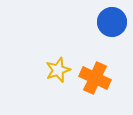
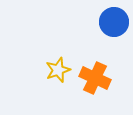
blue circle: moved 2 px right
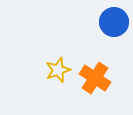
orange cross: rotated 8 degrees clockwise
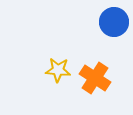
yellow star: rotated 25 degrees clockwise
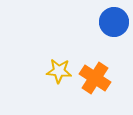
yellow star: moved 1 px right, 1 px down
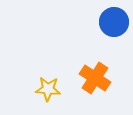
yellow star: moved 11 px left, 18 px down
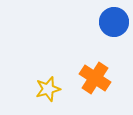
yellow star: rotated 20 degrees counterclockwise
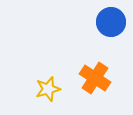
blue circle: moved 3 px left
